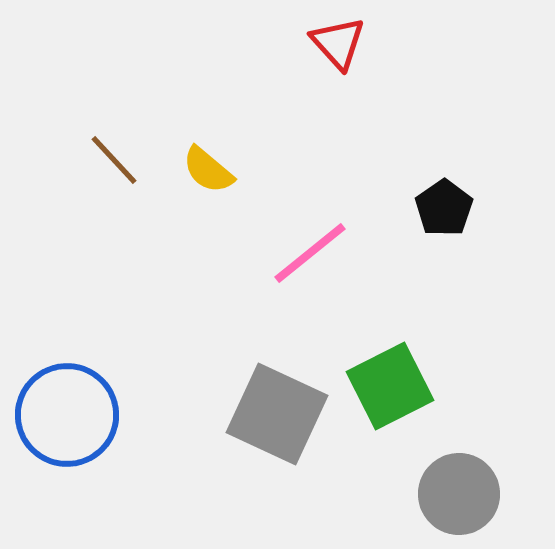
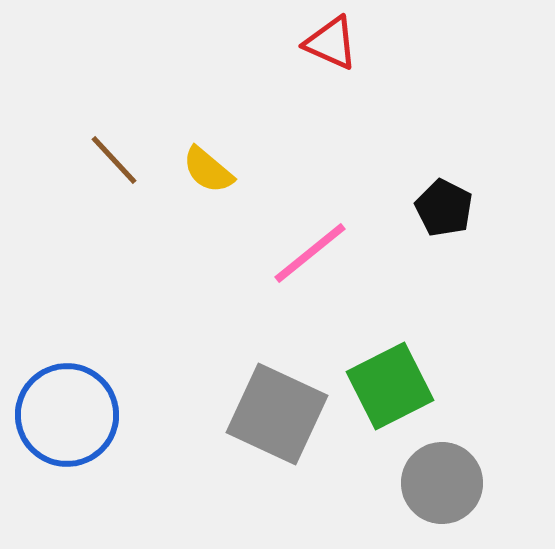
red triangle: moved 7 px left; rotated 24 degrees counterclockwise
black pentagon: rotated 10 degrees counterclockwise
gray circle: moved 17 px left, 11 px up
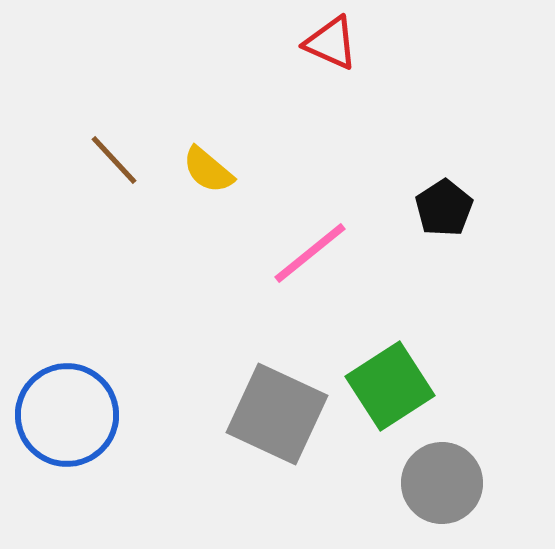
black pentagon: rotated 12 degrees clockwise
green square: rotated 6 degrees counterclockwise
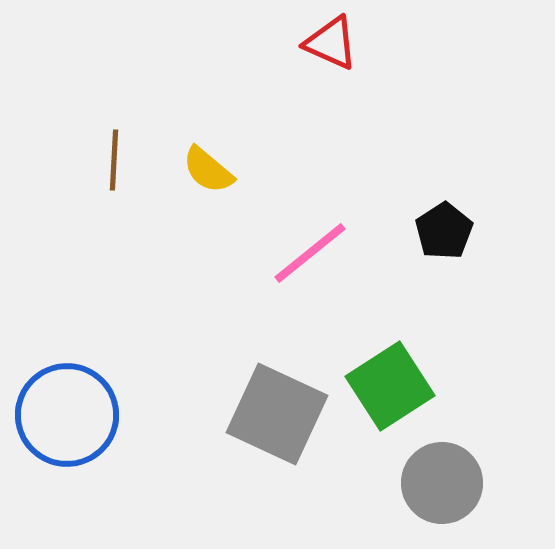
brown line: rotated 46 degrees clockwise
black pentagon: moved 23 px down
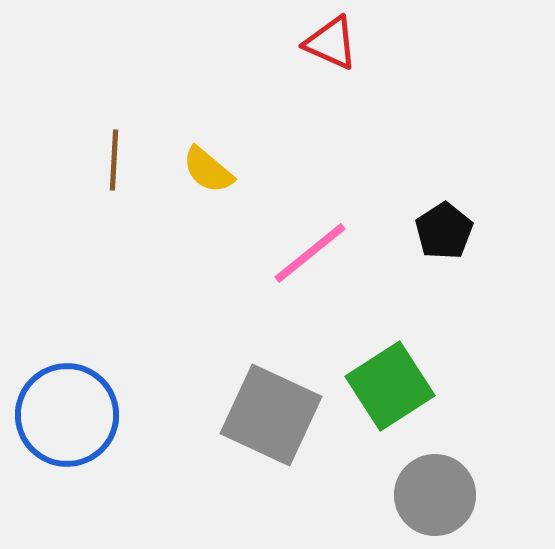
gray square: moved 6 px left, 1 px down
gray circle: moved 7 px left, 12 px down
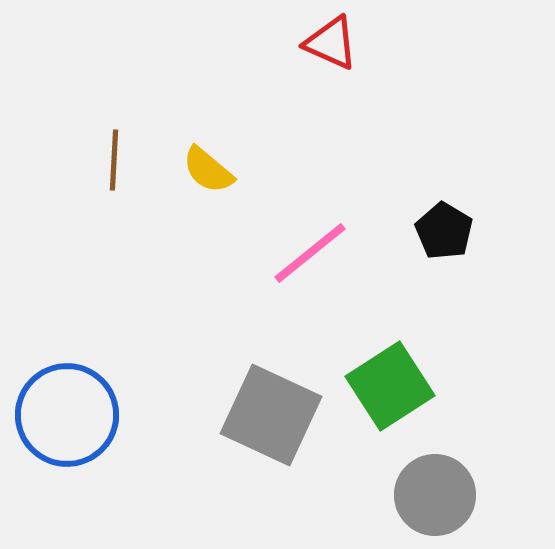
black pentagon: rotated 8 degrees counterclockwise
